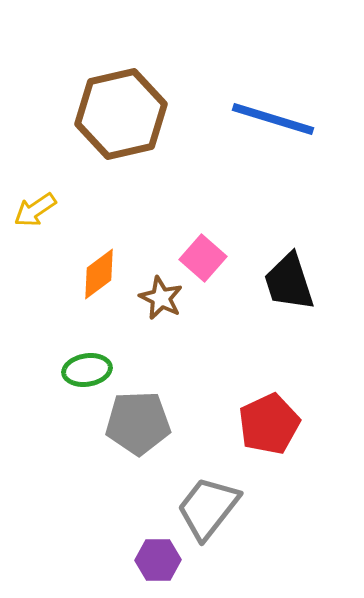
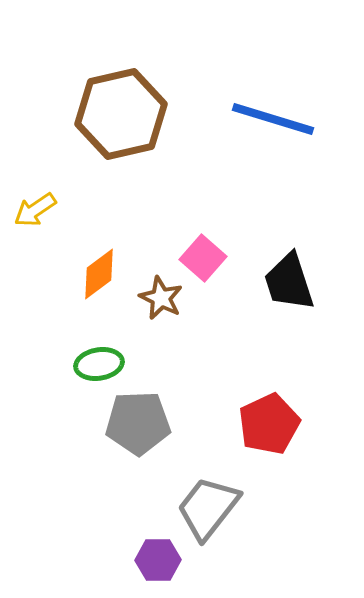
green ellipse: moved 12 px right, 6 px up
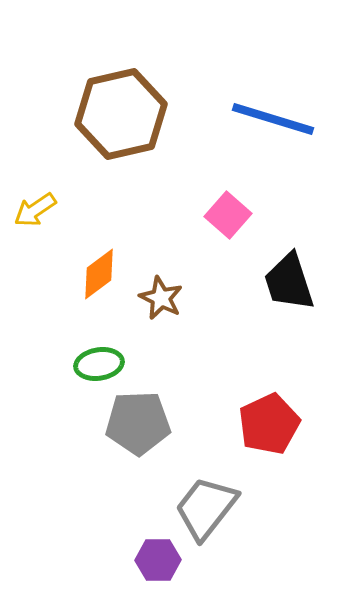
pink square: moved 25 px right, 43 px up
gray trapezoid: moved 2 px left
